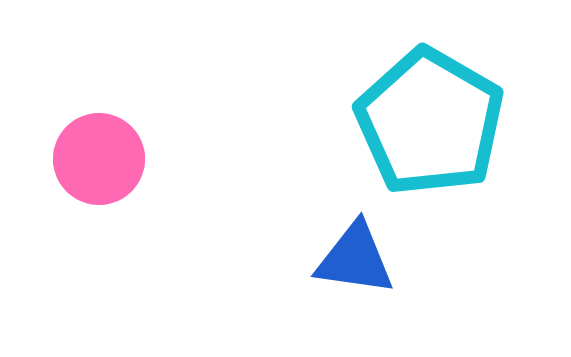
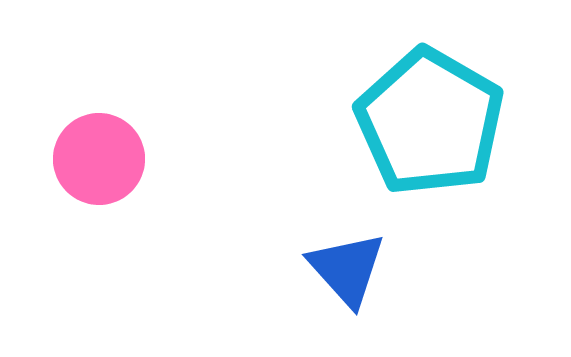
blue triangle: moved 8 px left, 10 px down; rotated 40 degrees clockwise
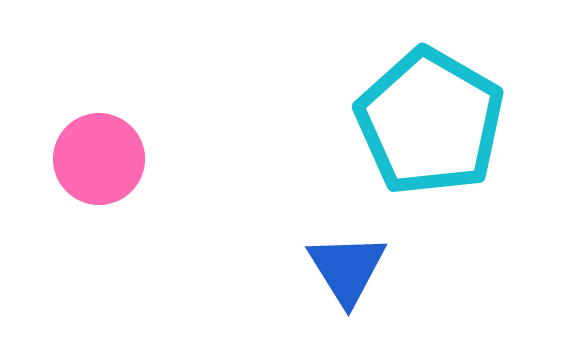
blue triangle: rotated 10 degrees clockwise
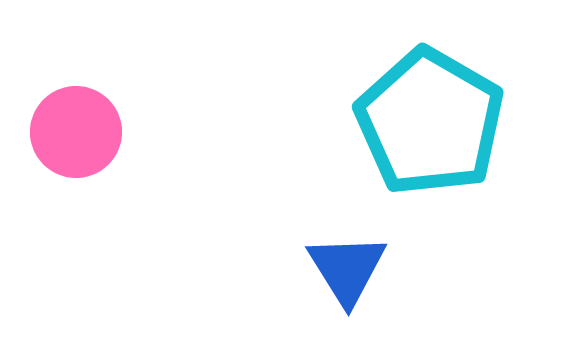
pink circle: moved 23 px left, 27 px up
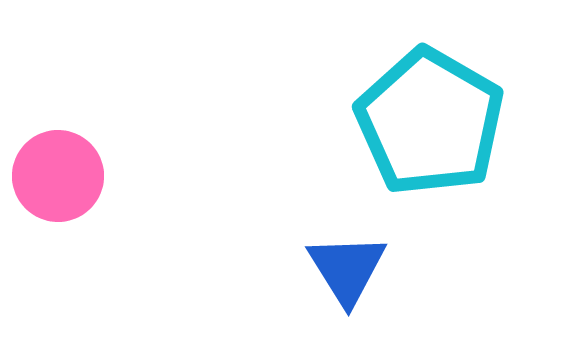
pink circle: moved 18 px left, 44 px down
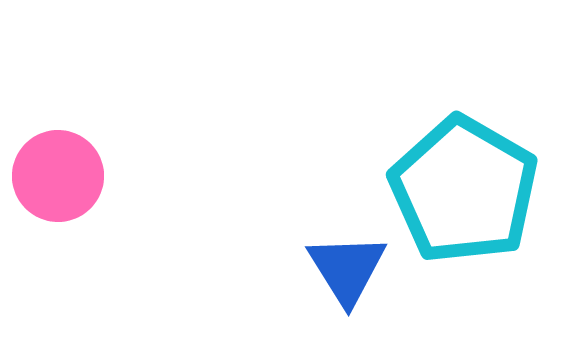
cyan pentagon: moved 34 px right, 68 px down
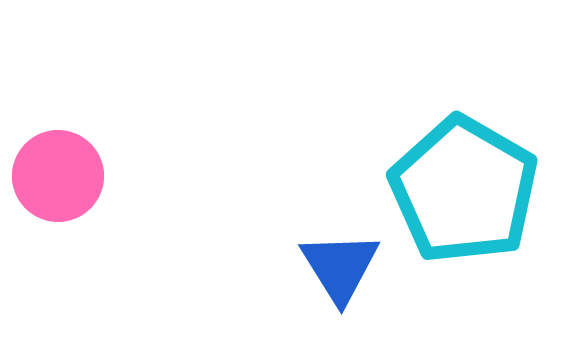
blue triangle: moved 7 px left, 2 px up
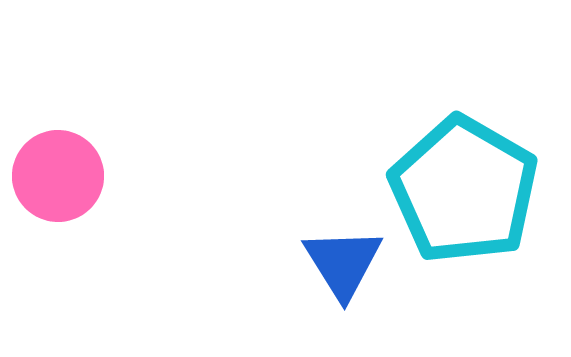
blue triangle: moved 3 px right, 4 px up
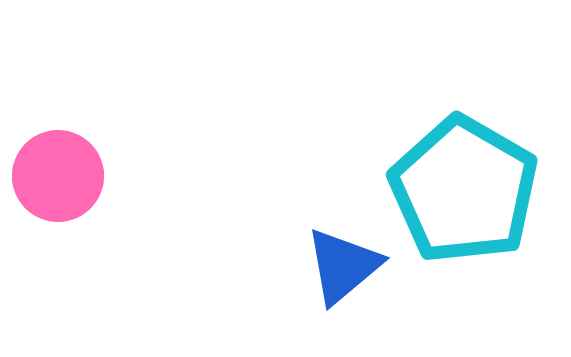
blue triangle: moved 3 px down; rotated 22 degrees clockwise
